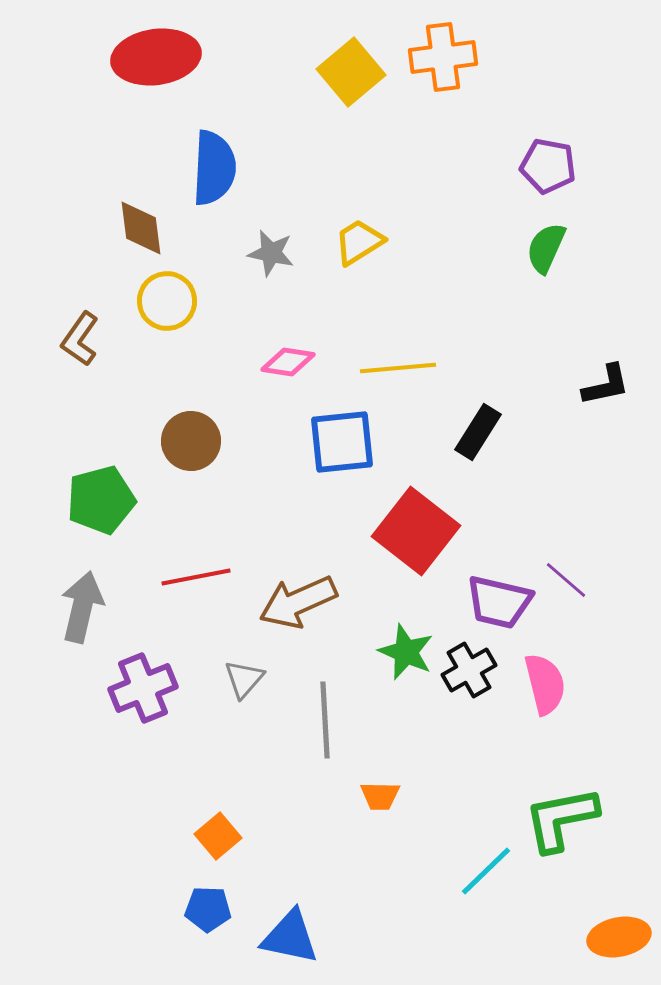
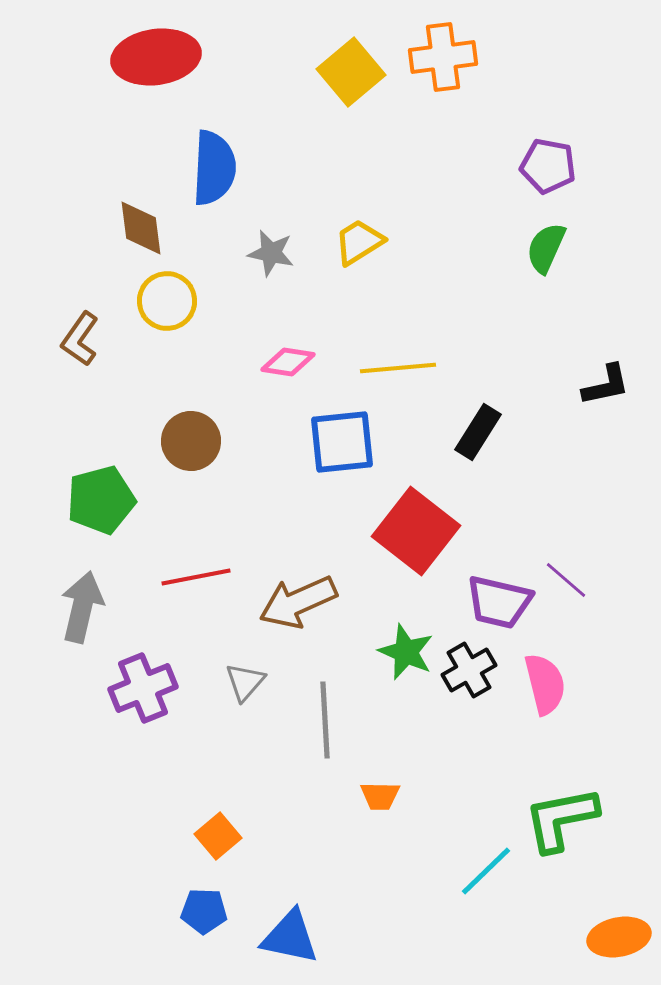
gray triangle: moved 1 px right, 3 px down
blue pentagon: moved 4 px left, 2 px down
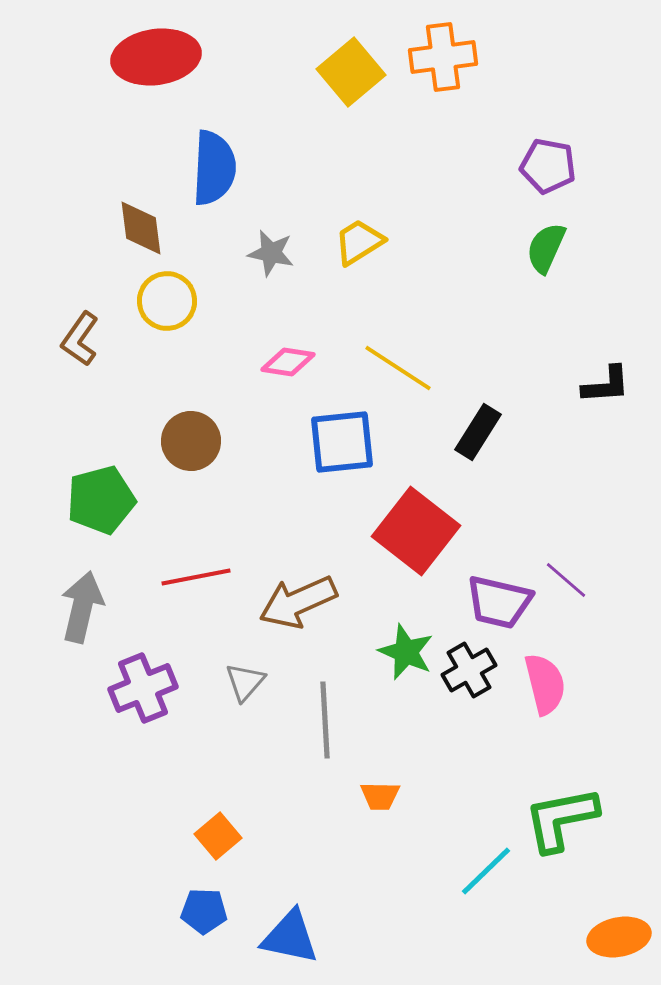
yellow line: rotated 38 degrees clockwise
black L-shape: rotated 8 degrees clockwise
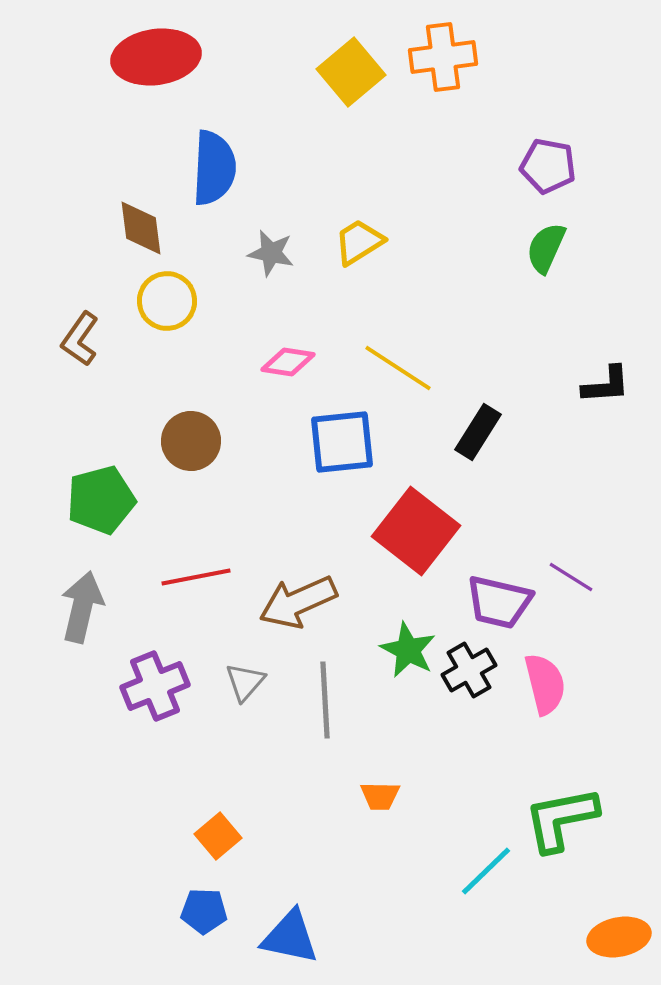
purple line: moved 5 px right, 3 px up; rotated 9 degrees counterclockwise
green star: moved 2 px right, 2 px up; rotated 4 degrees clockwise
purple cross: moved 12 px right, 2 px up
gray line: moved 20 px up
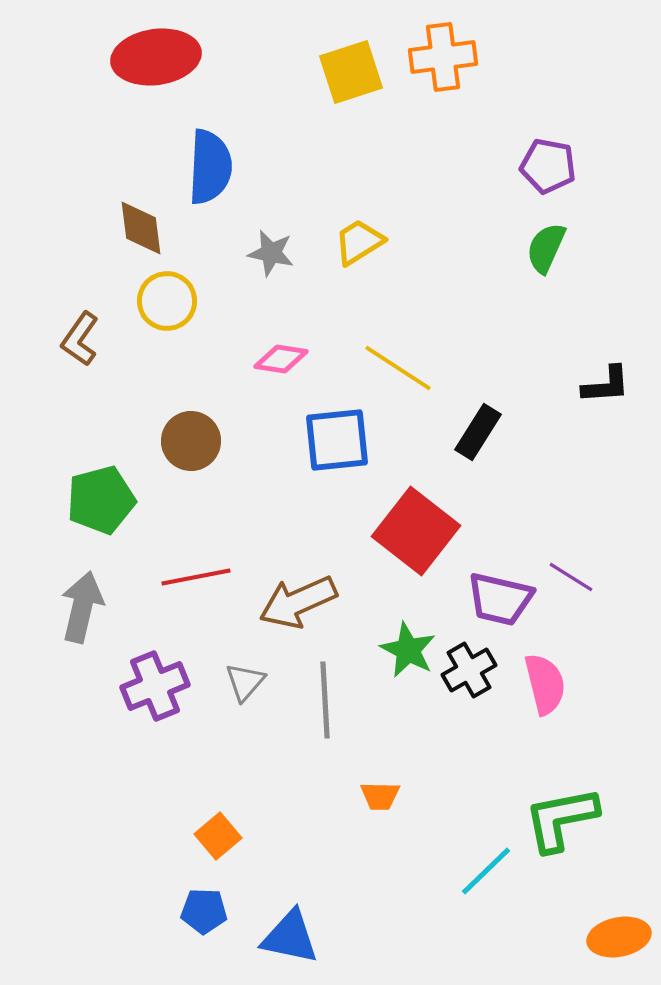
yellow square: rotated 22 degrees clockwise
blue semicircle: moved 4 px left, 1 px up
pink diamond: moved 7 px left, 3 px up
blue square: moved 5 px left, 2 px up
purple trapezoid: moved 1 px right, 3 px up
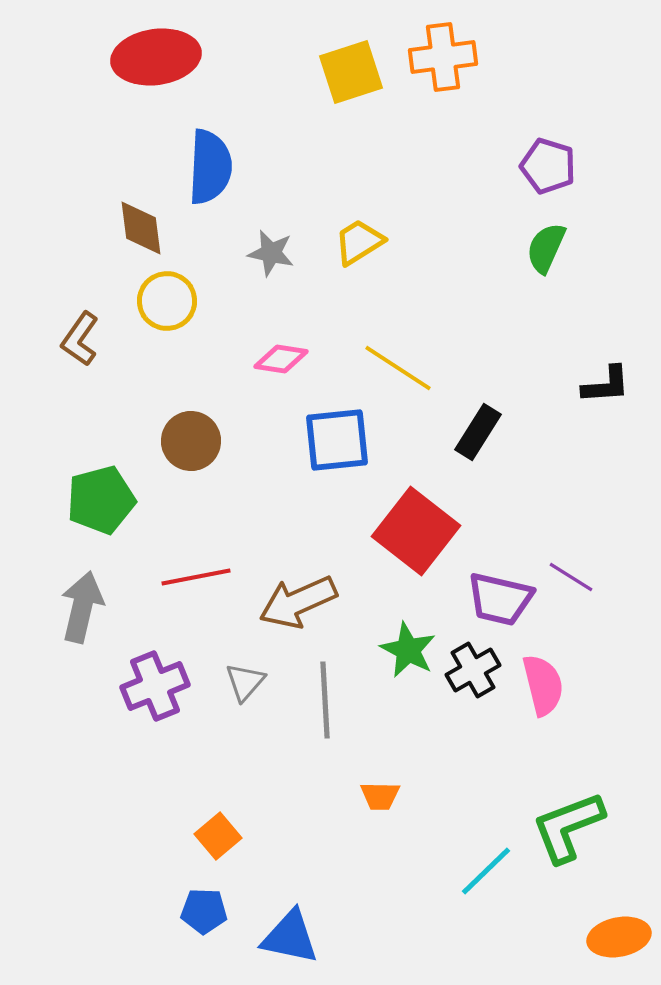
purple pentagon: rotated 6 degrees clockwise
black cross: moved 4 px right
pink semicircle: moved 2 px left, 1 px down
green L-shape: moved 7 px right, 8 px down; rotated 10 degrees counterclockwise
